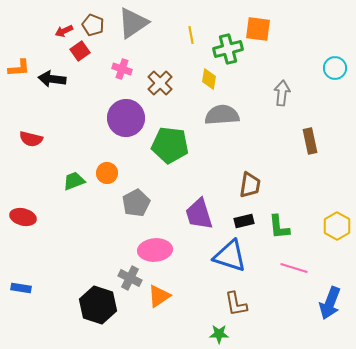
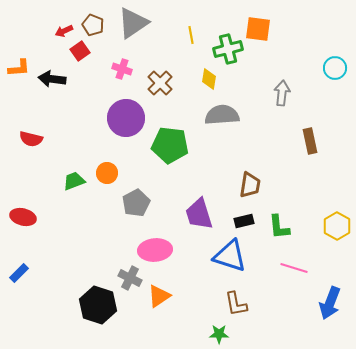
blue rectangle: moved 2 px left, 15 px up; rotated 54 degrees counterclockwise
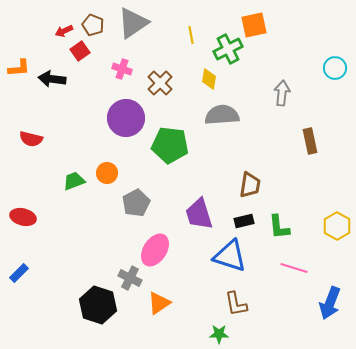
orange square: moved 4 px left, 4 px up; rotated 20 degrees counterclockwise
green cross: rotated 12 degrees counterclockwise
pink ellipse: rotated 52 degrees counterclockwise
orange triangle: moved 7 px down
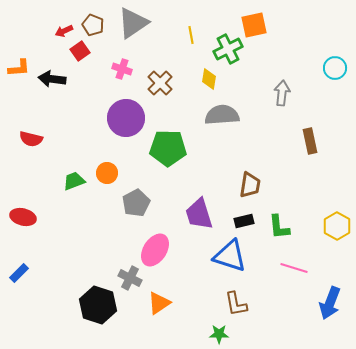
green pentagon: moved 2 px left, 3 px down; rotated 6 degrees counterclockwise
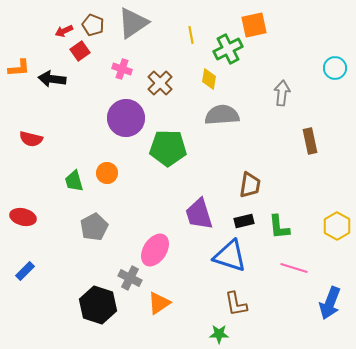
green trapezoid: rotated 85 degrees counterclockwise
gray pentagon: moved 42 px left, 24 px down
blue rectangle: moved 6 px right, 2 px up
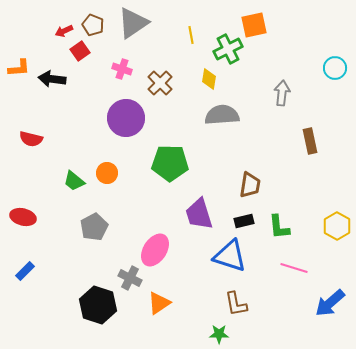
green pentagon: moved 2 px right, 15 px down
green trapezoid: rotated 35 degrees counterclockwise
blue arrow: rotated 28 degrees clockwise
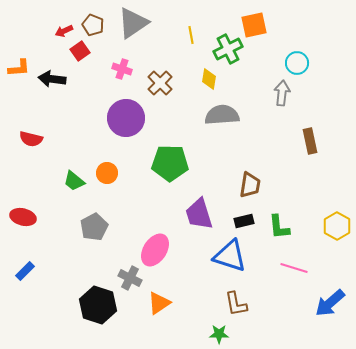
cyan circle: moved 38 px left, 5 px up
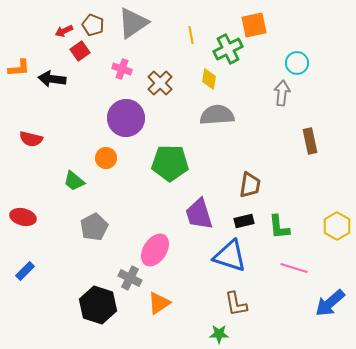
gray semicircle: moved 5 px left
orange circle: moved 1 px left, 15 px up
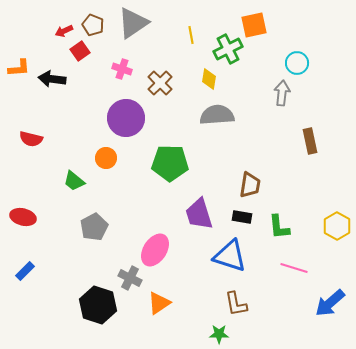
black rectangle: moved 2 px left, 4 px up; rotated 24 degrees clockwise
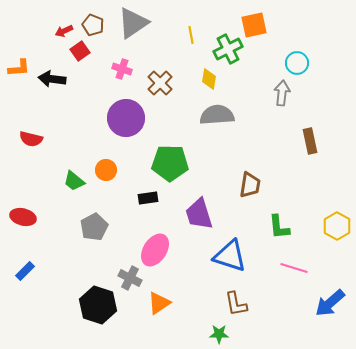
orange circle: moved 12 px down
black rectangle: moved 94 px left, 19 px up; rotated 18 degrees counterclockwise
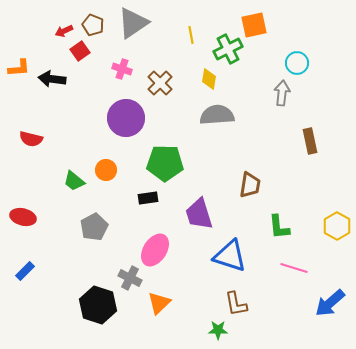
green pentagon: moved 5 px left
orange triangle: rotated 10 degrees counterclockwise
green star: moved 1 px left, 4 px up
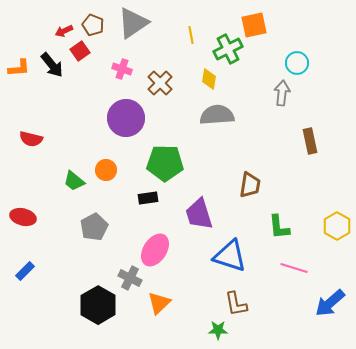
black arrow: moved 14 px up; rotated 136 degrees counterclockwise
black hexagon: rotated 12 degrees clockwise
